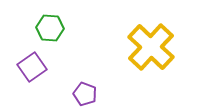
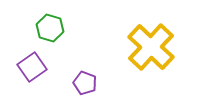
green hexagon: rotated 12 degrees clockwise
purple pentagon: moved 11 px up
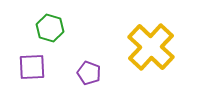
purple square: rotated 32 degrees clockwise
purple pentagon: moved 4 px right, 10 px up
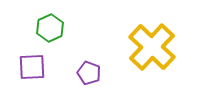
green hexagon: rotated 20 degrees clockwise
yellow cross: moved 1 px right
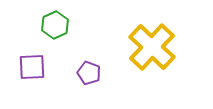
green hexagon: moved 5 px right, 3 px up
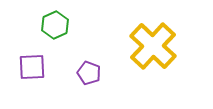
yellow cross: moved 1 px right, 1 px up
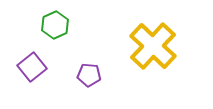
purple square: rotated 36 degrees counterclockwise
purple pentagon: moved 2 px down; rotated 15 degrees counterclockwise
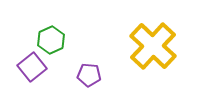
green hexagon: moved 4 px left, 15 px down
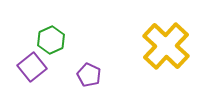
yellow cross: moved 13 px right
purple pentagon: rotated 20 degrees clockwise
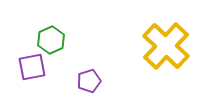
purple square: rotated 28 degrees clockwise
purple pentagon: moved 6 px down; rotated 30 degrees clockwise
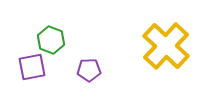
green hexagon: rotated 16 degrees counterclockwise
purple pentagon: moved 11 px up; rotated 15 degrees clockwise
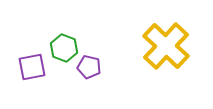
green hexagon: moved 13 px right, 8 px down
purple pentagon: moved 3 px up; rotated 15 degrees clockwise
